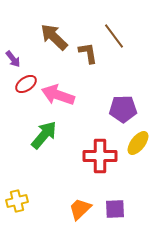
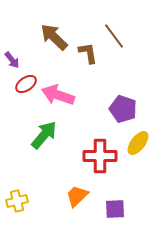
purple arrow: moved 1 px left, 1 px down
purple pentagon: rotated 20 degrees clockwise
orange trapezoid: moved 3 px left, 13 px up
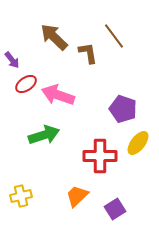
green arrow: rotated 32 degrees clockwise
yellow cross: moved 4 px right, 5 px up
purple square: rotated 30 degrees counterclockwise
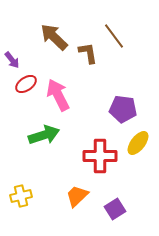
pink arrow: rotated 44 degrees clockwise
purple pentagon: rotated 12 degrees counterclockwise
